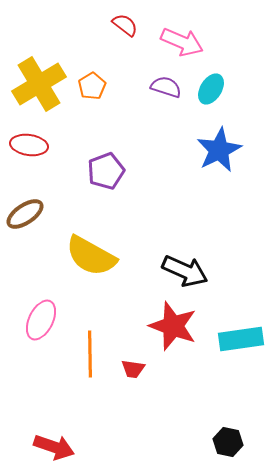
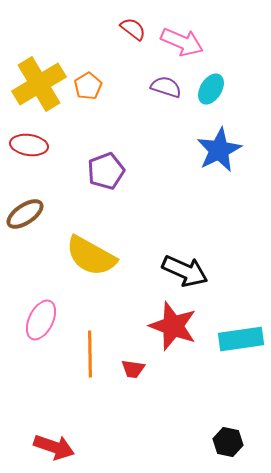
red semicircle: moved 8 px right, 4 px down
orange pentagon: moved 4 px left
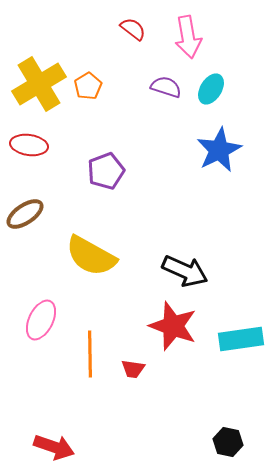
pink arrow: moved 6 px right, 5 px up; rotated 57 degrees clockwise
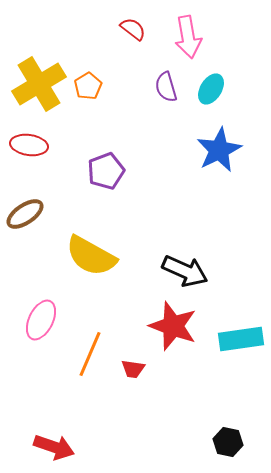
purple semicircle: rotated 124 degrees counterclockwise
orange line: rotated 24 degrees clockwise
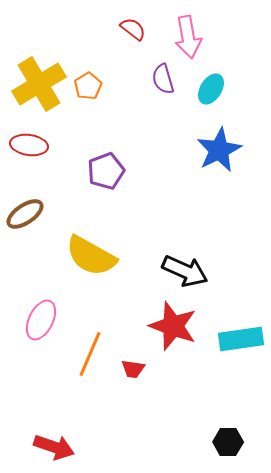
purple semicircle: moved 3 px left, 8 px up
black hexagon: rotated 12 degrees counterclockwise
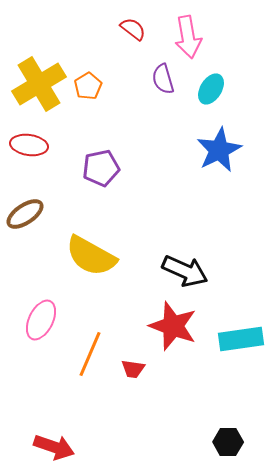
purple pentagon: moved 5 px left, 3 px up; rotated 9 degrees clockwise
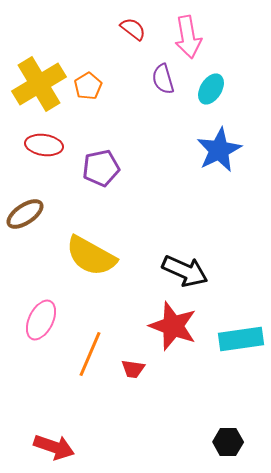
red ellipse: moved 15 px right
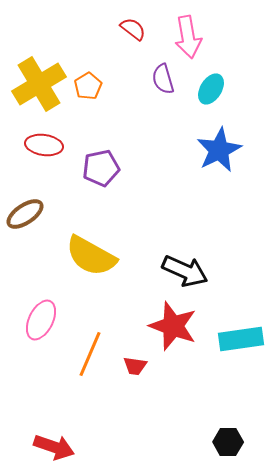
red trapezoid: moved 2 px right, 3 px up
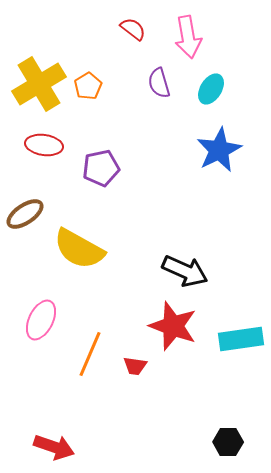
purple semicircle: moved 4 px left, 4 px down
yellow semicircle: moved 12 px left, 7 px up
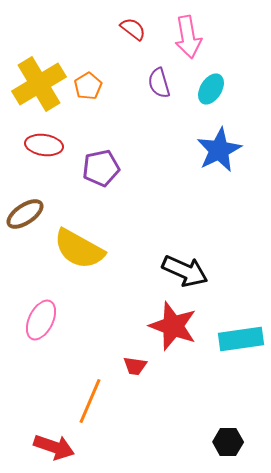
orange line: moved 47 px down
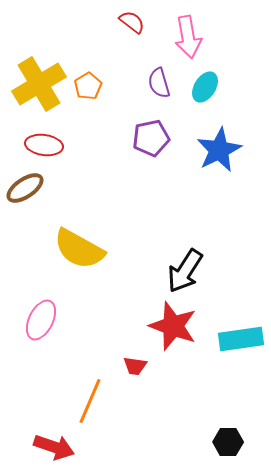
red semicircle: moved 1 px left, 7 px up
cyan ellipse: moved 6 px left, 2 px up
purple pentagon: moved 50 px right, 30 px up
brown ellipse: moved 26 px up
black arrow: rotated 99 degrees clockwise
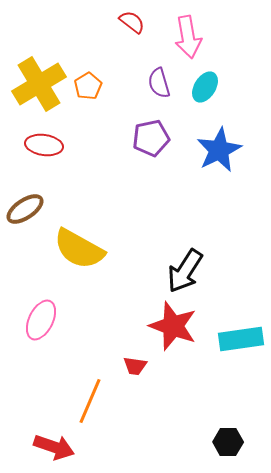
brown ellipse: moved 21 px down
